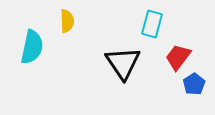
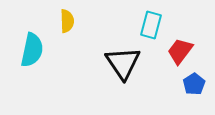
cyan rectangle: moved 1 px left, 1 px down
cyan semicircle: moved 3 px down
red trapezoid: moved 2 px right, 6 px up
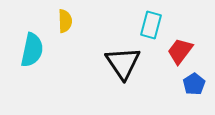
yellow semicircle: moved 2 px left
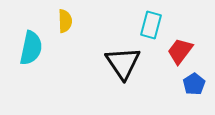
cyan semicircle: moved 1 px left, 2 px up
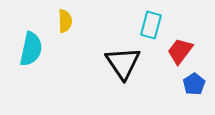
cyan semicircle: moved 1 px down
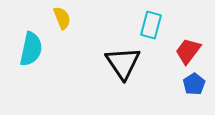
yellow semicircle: moved 3 px left, 3 px up; rotated 20 degrees counterclockwise
red trapezoid: moved 8 px right
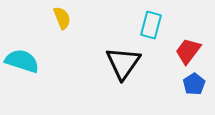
cyan semicircle: moved 9 px left, 12 px down; rotated 84 degrees counterclockwise
black triangle: rotated 9 degrees clockwise
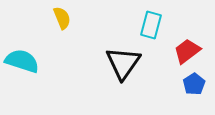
red trapezoid: moved 1 px left; rotated 16 degrees clockwise
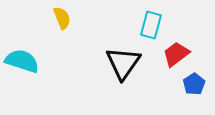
red trapezoid: moved 11 px left, 3 px down
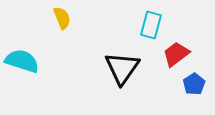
black triangle: moved 1 px left, 5 px down
